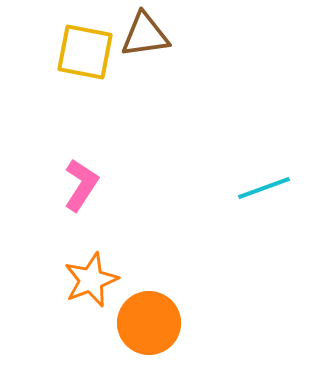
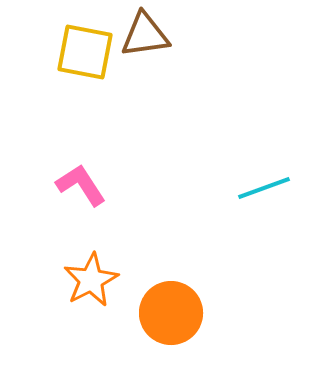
pink L-shape: rotated 66 degrees counterclockwise
orange star: rotated 6 degrees counterclockwise
orange circle: moved 22 px right, 10 px up
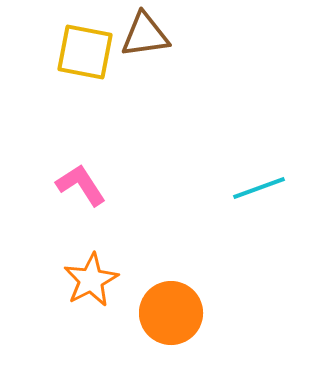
cyan line: moved 5 px left
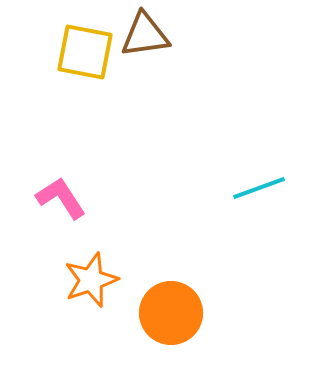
pink L-shape: moved 20 px left, 13 px down
orange star: rotated 8 degrees clockwise
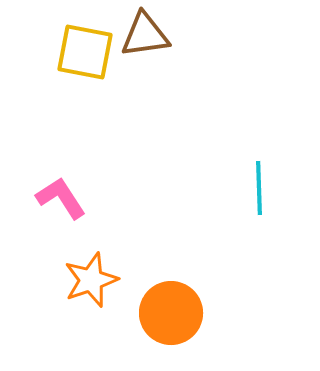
cyan line: rotated 72 degrees counterclockwise
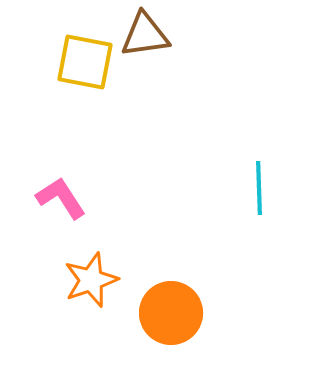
yellow square: moved 10 px down
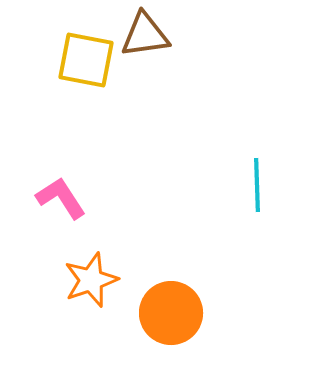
yellow square: moved 1 px right, 2 px up
cyan line: moved 2 px left, 3 px up
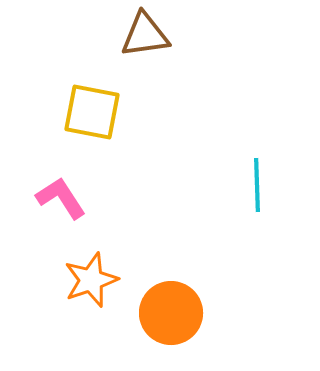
yellow square: moved 6 px right, 52 px down
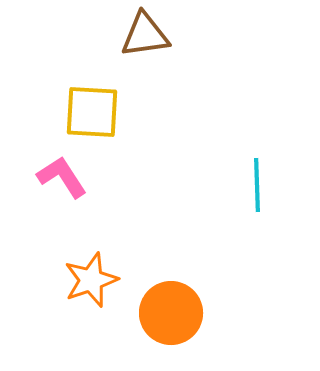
yellow square: rotated 8 degrees counterclockwise
pink L-shape: moved 1 px right, 21 px up
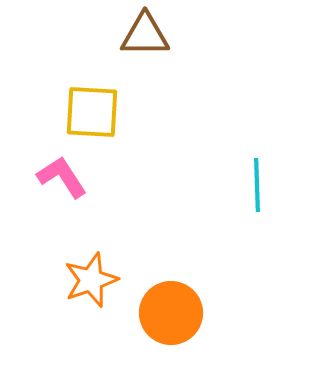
brown triangle: rotated 8 degrees clockwise
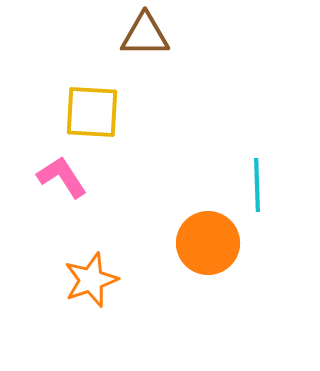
orange circle: moved 37 px right, 70 px up
